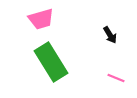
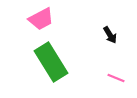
pink trapezoid: rotated 12 degrees counterclockwise
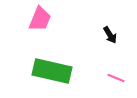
pink trapezoid: moved 1 px left; rotated 40 degrees counterclockwise
green rectangle: moved 1 px right, 9 px down; rotated 45 degrees counterclockwise
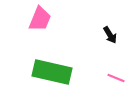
green rectangle: moved 1 px down
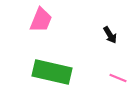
pink trapezoid: moved 1 px right, 1 px down
pink line: moved 2 px right
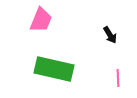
green rectangle: moved 2 px right, 3 px up
pink line: rotated 66 degrees clockwise
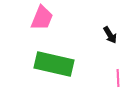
pink trapezoid: moved 1 px right, 2 px up
green rectangle: moved 5 px up
